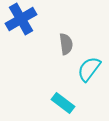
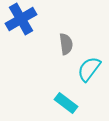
cyan rectangle: moved 3 px right
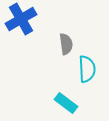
cyan semicircle: moved 2 px left; rotated 140 degrees clockwise
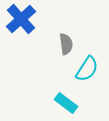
blue cross: rotated 12 degrees counterclockwise
cyan semicircle: rotated 36 degrees clockwise
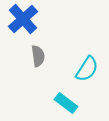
blue cross: moved 2 px right
gray semicircle: moved 28 px left, 12 px down
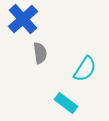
gray semicircle: moved 2 px right, 3 px up
cyan semicircle: moved 2 px left
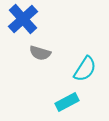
gray semicircle: rotated 115 degrees clockwise
cyan rectangle: moved 1 px right, 1 px up; rotated 65 degrees counterclockwise
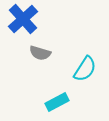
cyan rectangle: moved 10 px left
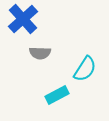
gray semicircle: rotated 15 degrees counterclockwise
cyan rectangle: moved 7 px up
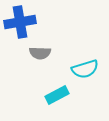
blue cross: moved 3 px left, 3 px down; rotated 32 degrees clockwise
cyan semicircle: rotated 40 degrees clockwise
